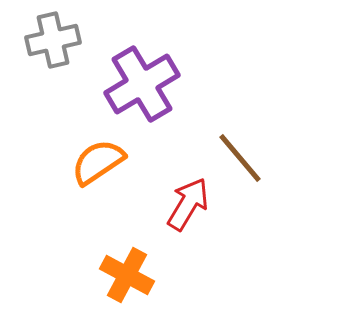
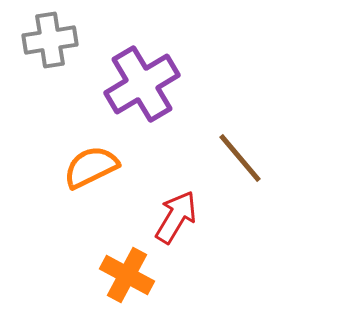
gray cross: moved 3 px left; rotated 4 degrees clockwise
orange semicircle: moved 7 px left, 5 px down; rotated 8 degrees clockwise
red arrow: moved 12 px left, 13 px down
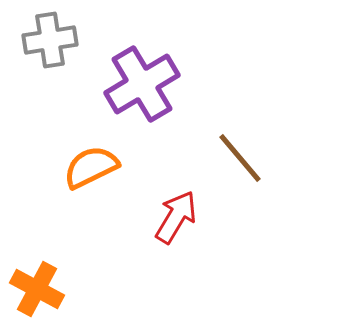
orange cross: moved 90 px left, 14 px down
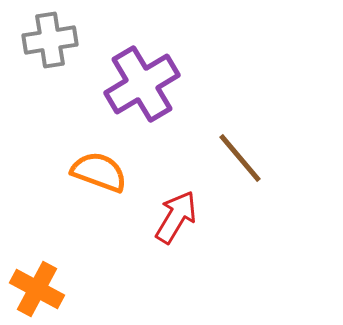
orange semicircle: moved 8 px right, 5 px down; rotated 46 degrees clockwise
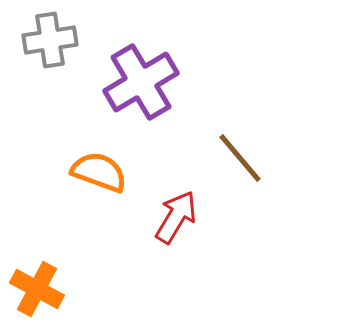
purple cross: moved 1 px left, 2 px up
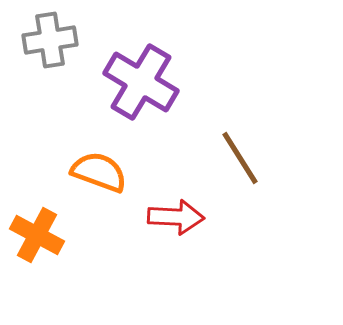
purple cross: rotated 28 degrees counterclockwise
brown line: rotated 8 degrees clockwise
red arrow: rotated 62 degrees clockwise
orange cross: moved 54 px up
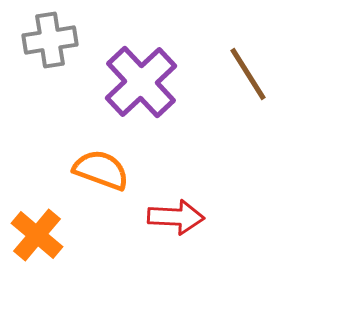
purple cross: rotated 16 degrees clockwise
brown line: moved 8 px right, 84 px up
orange semicircle: moved 2 px right, 2 px up
orange cross: rotated 12 degrees clockwise
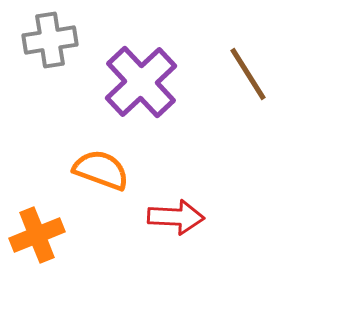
orange cross: rotated 28 degrees clockwise
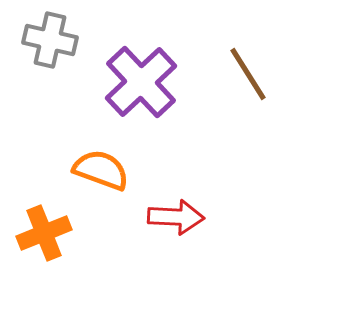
gray cross: rotated 22 degrees clockwise
orange cross: moved 7 px right, 2 px up
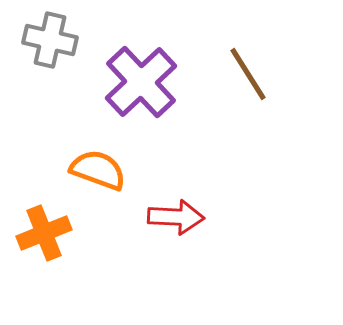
orange semicircle: moved 3 px left
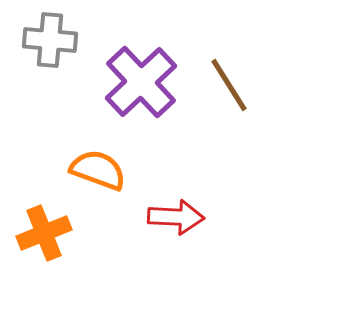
gray cross: rotated 8 degrees counterclockwise
brown line: moved 19 px left, 11 px down
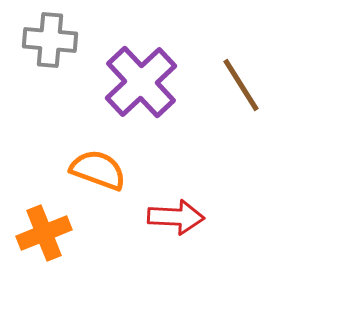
brown line: moved 12 px right
